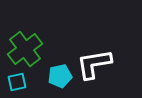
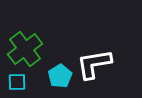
cyan pentagon: rotated 20 degrees counterclockwise
cyan square: rotated 12 degrees clockwise
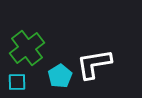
green cross: moved 2 px right, 1 px up
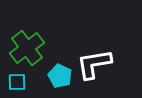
cyan pentagon: rotated 15 degrees counterclockwise
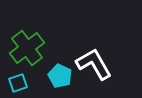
white L-shape: rotated 69 degrees clockwise
cyan square: moved 1 px right, 1 px down; rotated 18 degrees counterclockwise
